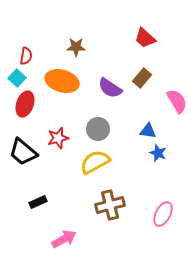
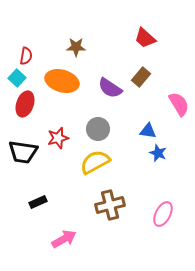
brown rectangle: moved 1 px left, 1 px up
pink semicircle: moved 2 px right, 3 px down
black trapezoid: rotated 32 degrees counterclockwise
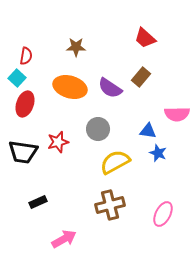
orange ellipse: moved 8 px right, 6 px down
pink semicircle: moved 2 px left, 10 px down; rotated 120 degrees clockwise
red star: moved 4 px down
yellow semicircle: moved 20 px right
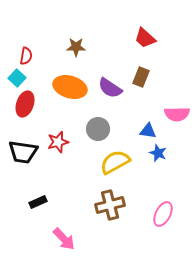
brown rectangle: rotated 18 degrees counterclockwise
pink arrow: rotated 75 degrees clockwise
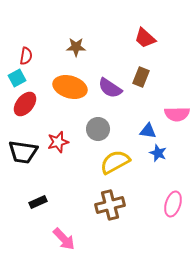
cyan square: rotated 18 degrees clockwise
red ellipse: rotated 20 degrees clockwise
pink ellipse: moved 10 px right, 10 px up; rotated 10 degrees counterclockwise
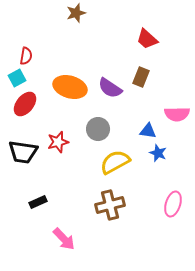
red trapezoid: moved 2 px right, 1 px down
brown star: moved 34 px up; rotated 18 degrees counterclockwise
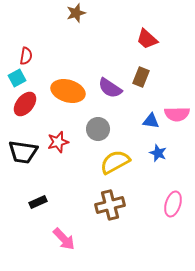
orange ellipse: moved 2 px left, 4 px down
blue triangle: moved 3 px right, 10 px up
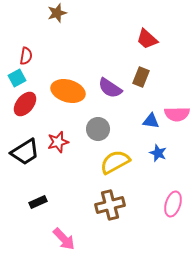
brown star: moved 19 px left
black trapezoid: moved 2 px right; rotated 40 degrees counterclockwise
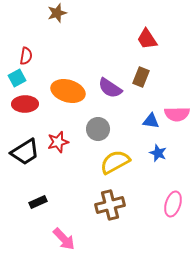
red trapezoid: rotated 15 degrees clockwise
red ellipse: rotated 50 degrees clockwise
